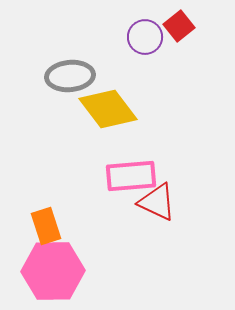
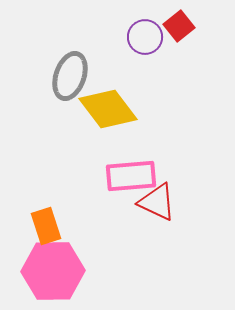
gray ellipse: rotated 66 degrees counterclockwise
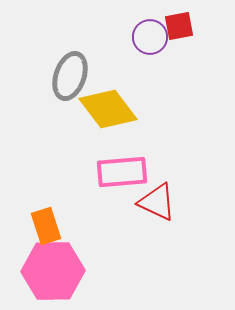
red square: rotated 28 degrees clockwise
purple circle: moved 5 px right
pink rectangle: moved 9 px left, 4 px up
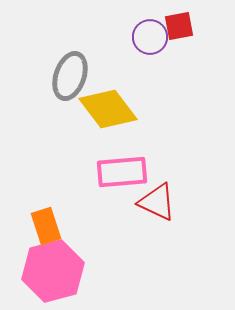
pink hexagon: rotated 14 degrees counterclockwise
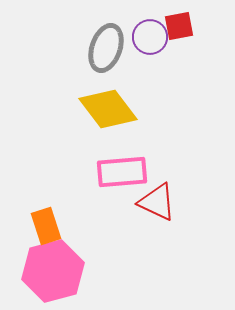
gray ellipse: moved 36 px right, 28 px up
